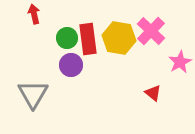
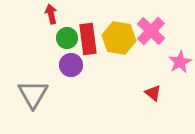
red arrow: moved 17 px right
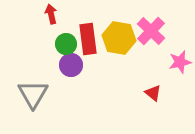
green circle: moved 1 px left, 6 px down
pink star: rotated 15 degrees clockwise
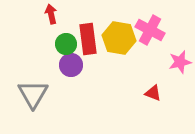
pink cross: moved 1 px left, 1 px up; rotated 16 degrees counterclockwise
red triangle: rotated 18 degrees counterclockwise
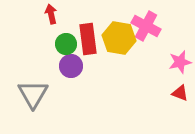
pink cross: moved 4 px left, 4 px up
purple circle: moved 1 px down
red triangle: moved 27 px right
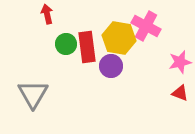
red arrow: moved 4 px left
red rectangle: moved 1 px left, 8 px down
purple circle: moved 40 px right
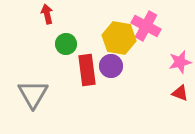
red rectangle: moved 23 px down
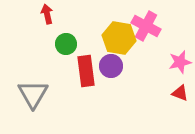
red rectangle: moved 1 px left, 1 px down
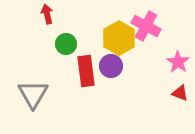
yellow hexagon: rotated 20 degrees clockwise
pink star: moved 2 px left; rotated 25 degrees counterclockwise
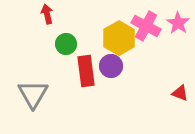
pink star: moved 39 px up
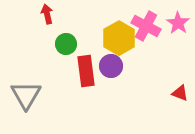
gray triangle: moved 7 px left, 1 px down
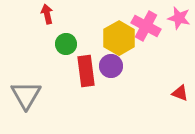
pink star: moved 1 px right, 5 px up; rotated 20 degrees counterclockwise
